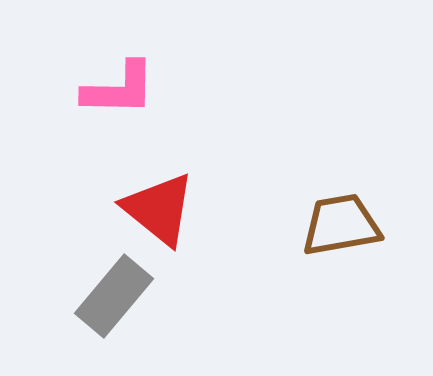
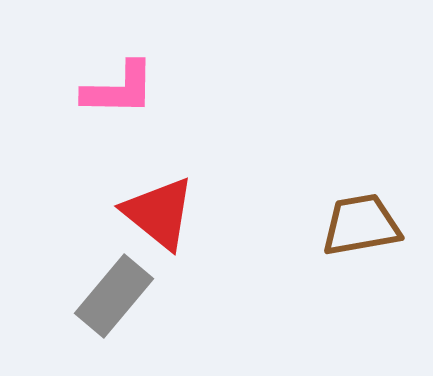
red triangle: moved 4 px down
brown trapezoid: moved 20 px right
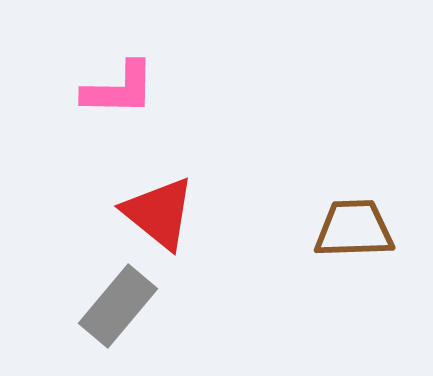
brown trapezoid: moved 7 px left, 4 px down; rotated 8 degrees clockwise
gray rectangle: moved 4 px right, 10 px down
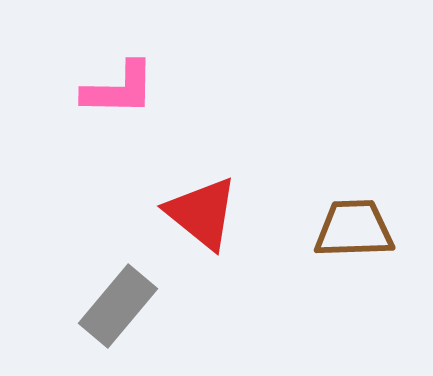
red triangle: moved 43 px right
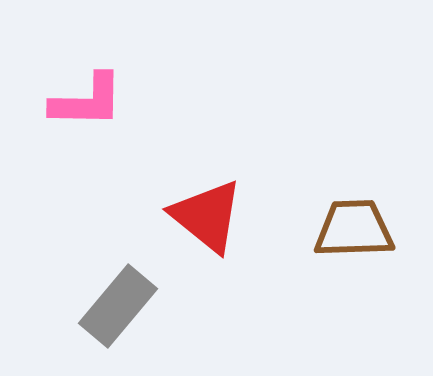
pink L-shape: moved 32 px left, 12 px down
red triangle: moved 5 px right, 3 px down
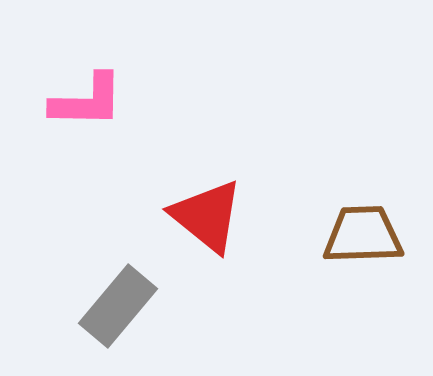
brown trapezoid: moved 9 px right, 6 px down
